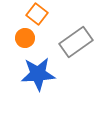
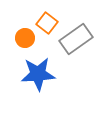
orange square: moved 10 px right, 9 px down
gray rectangle: moved 3 px up
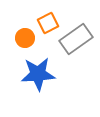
orange square: moved 1 px right; rotated 25 degrees clockwise
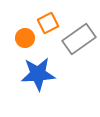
gray rectangle: moved 3 px right
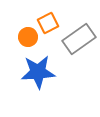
orange circle: moved 3 px right, 1 px up
blue star: moved 2 px up
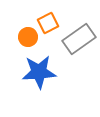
blue star: moved 1 px right
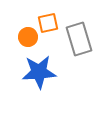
orange square: rotated 15 degrees clockwise
gray rectangle: rotated 72 degrees counterclockwise
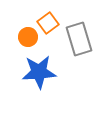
orange square: rotated 25 degrees counterclockwise
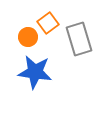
blue star: moved 4 px left; rotated 12 degrees clockwise
